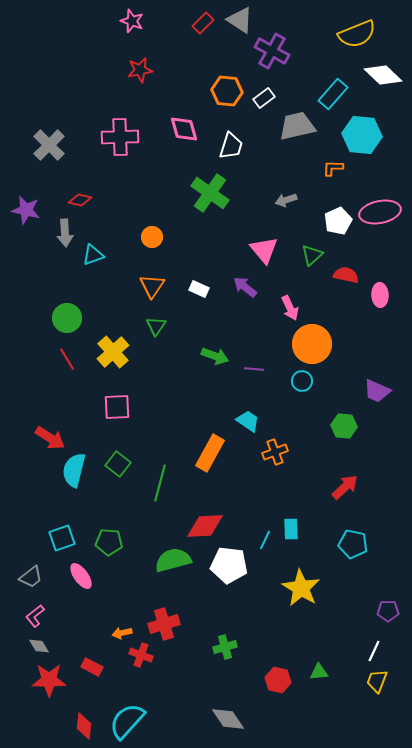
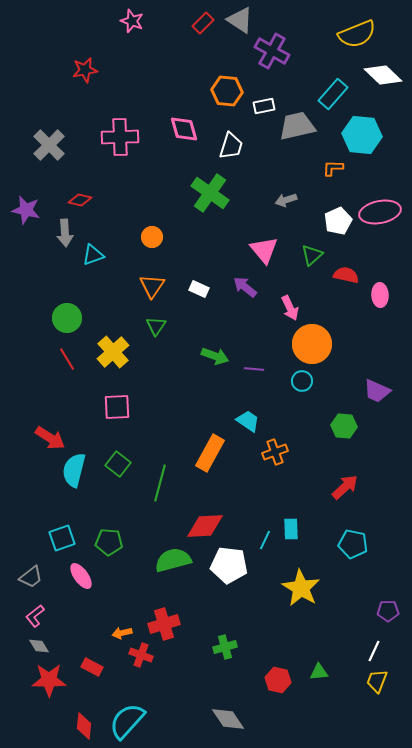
red star at (140, 70): moved 55 px left
white rectangle at (264, 98): moved 8 px down; rotated 25 degrees clockwise
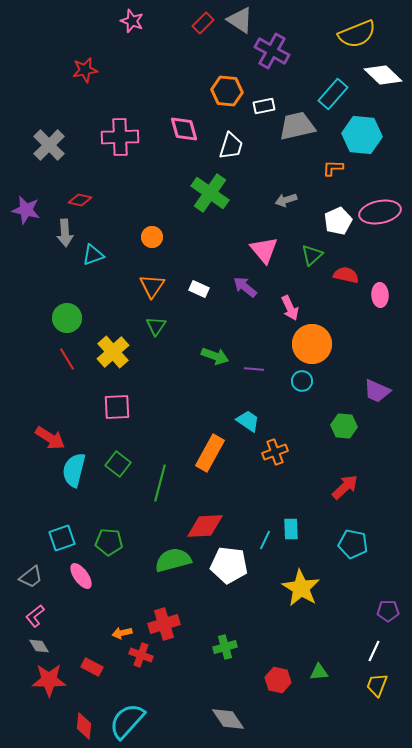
yellow trapezoid at (377, 681): moved 4 px down
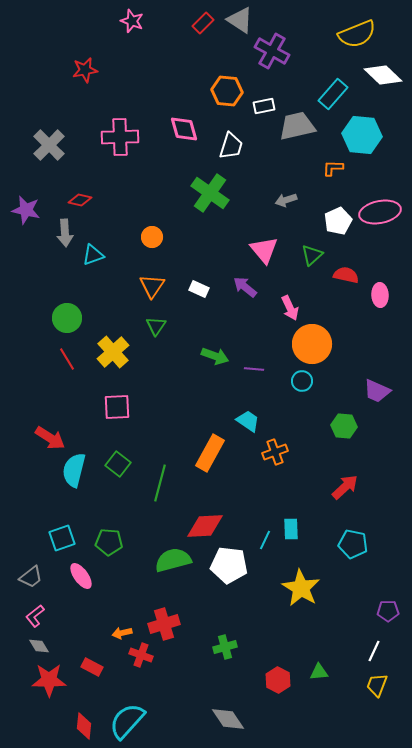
red hexagon at (278, 680): rotated 15 degrees clockwise
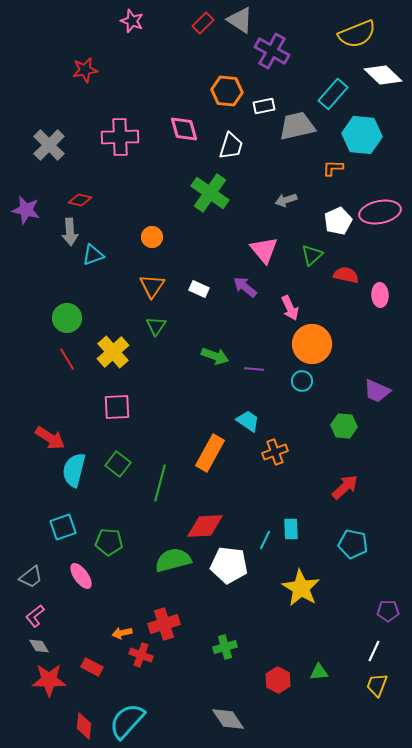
gray arrow at (65, 233): moved 5 px right, 1 px up
cyan square at (62, 538): moved 1 px right, 11 px up
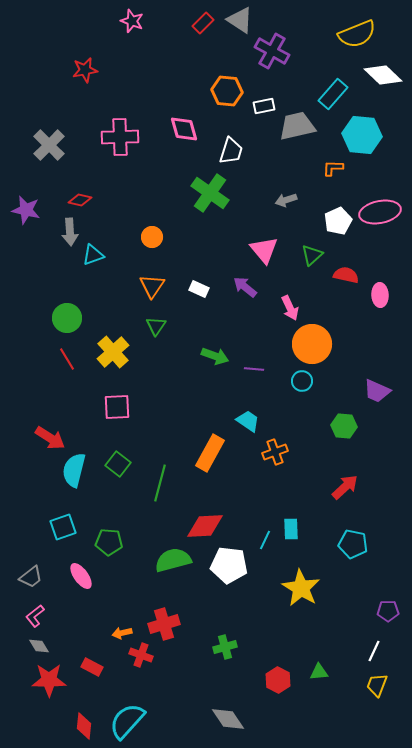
white trapezoid at (231, 146): moved 5 px down
